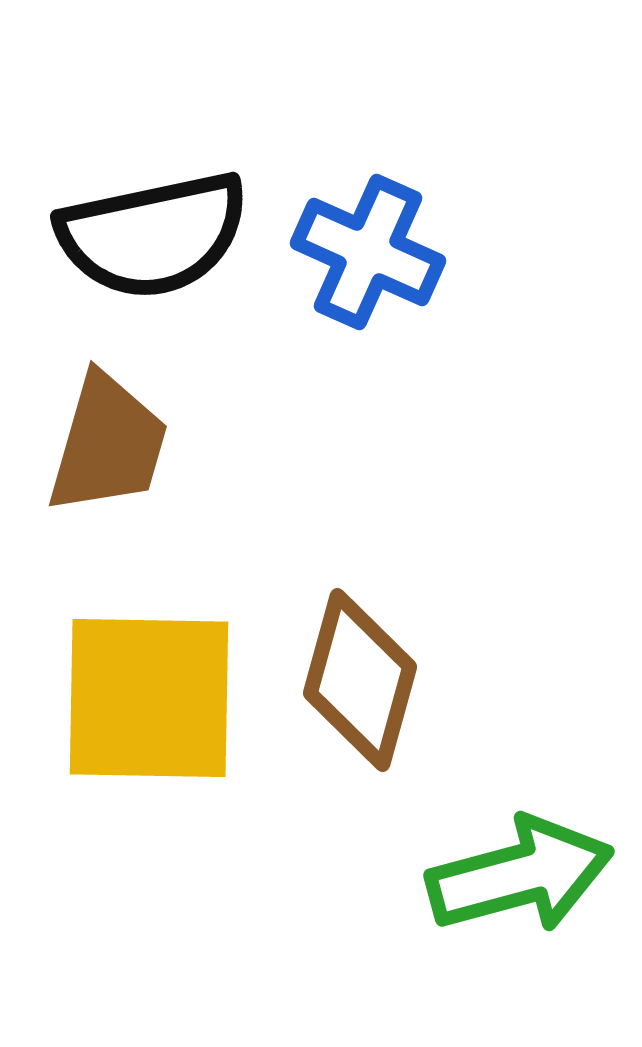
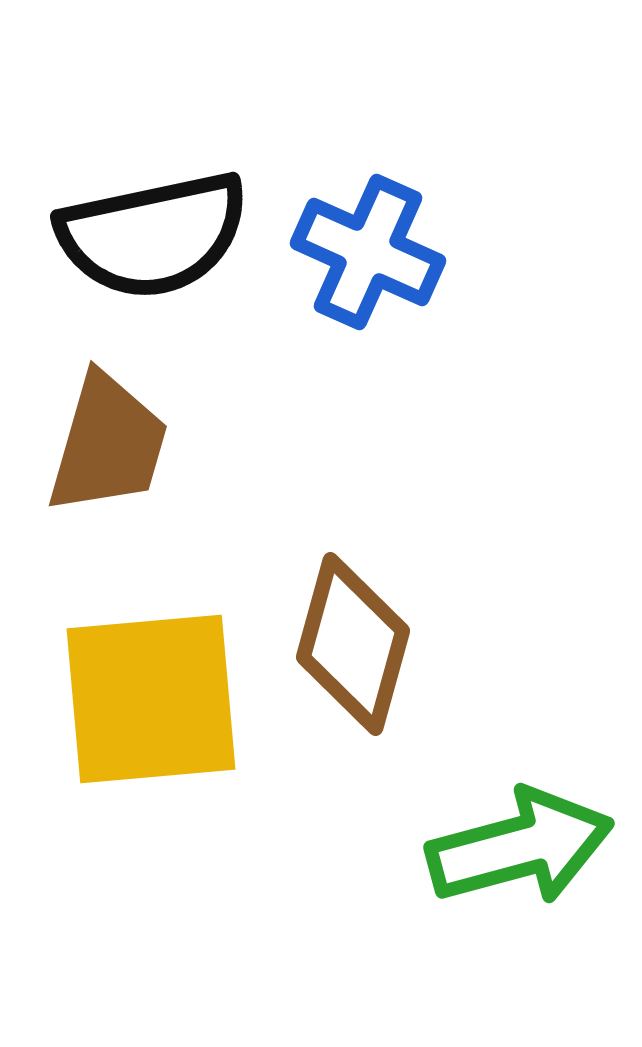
brown diamond: moved 7 px left, 36 px up
yellow square: moved 2 px right, 1 px down; rotated 6 degrees counterclockwise
green arrow: moved 28 px up
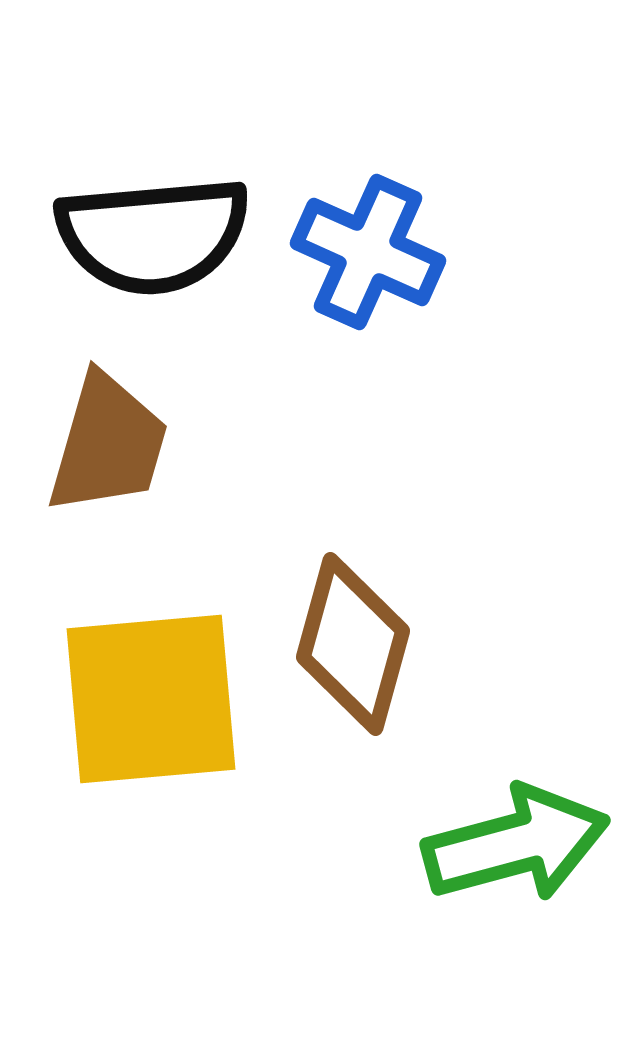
black semicircle: rotated 7 degrees clockwise
green arrow: moved 4 px left, 3 px up
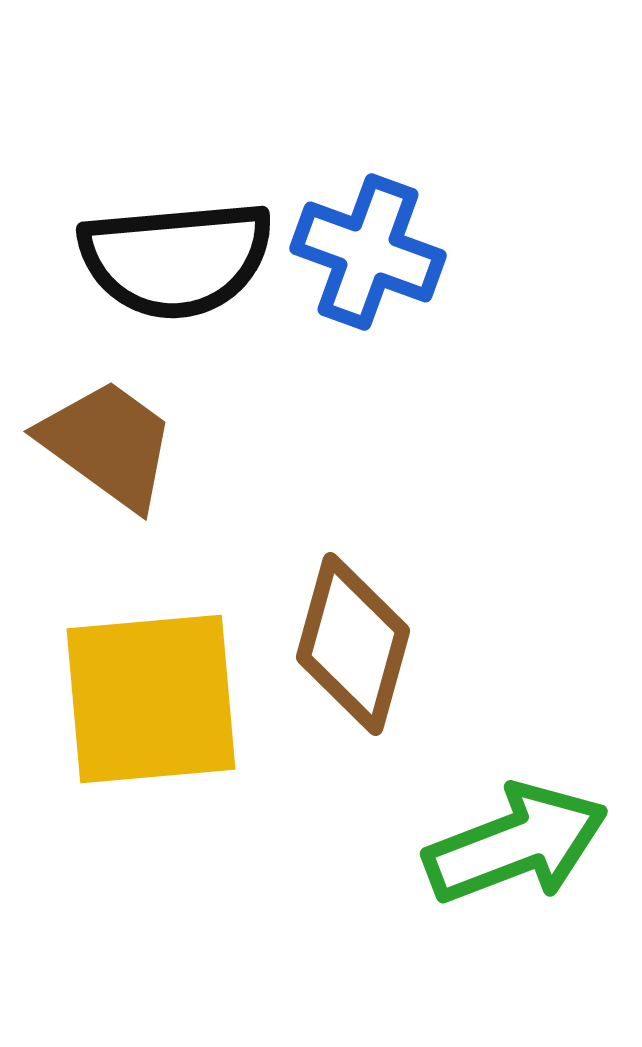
black semicircle: moved 23 px right, 24 px down
blue cross: rotated 4 degrees counterclockwise
brown trapezoid: rotated 70 degrees counterclockwise
green arrow: rotated 6 degrees counterclockwise
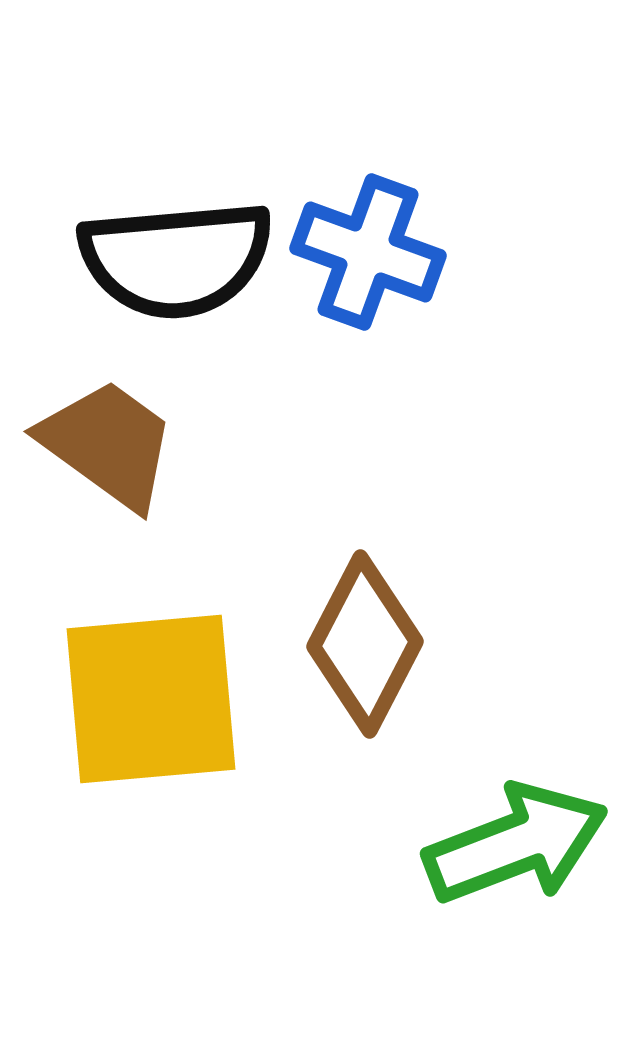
brown diamond: moved 12 px right; rotated 12 degrees clockwise
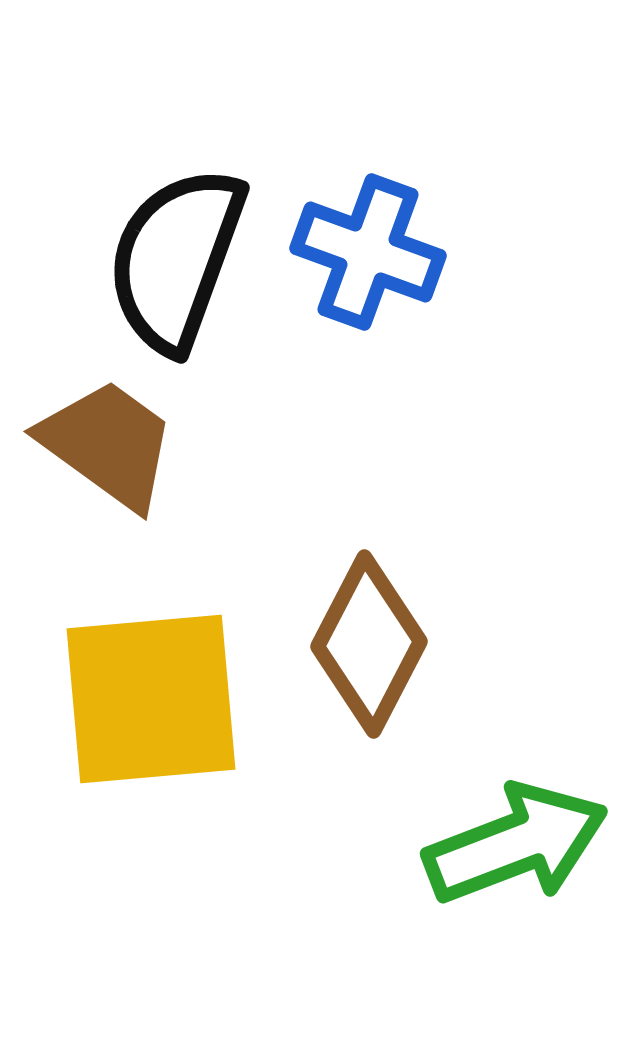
black semicircle: rotated 115 degrees clockwise
brown diamond: moved 4 px right
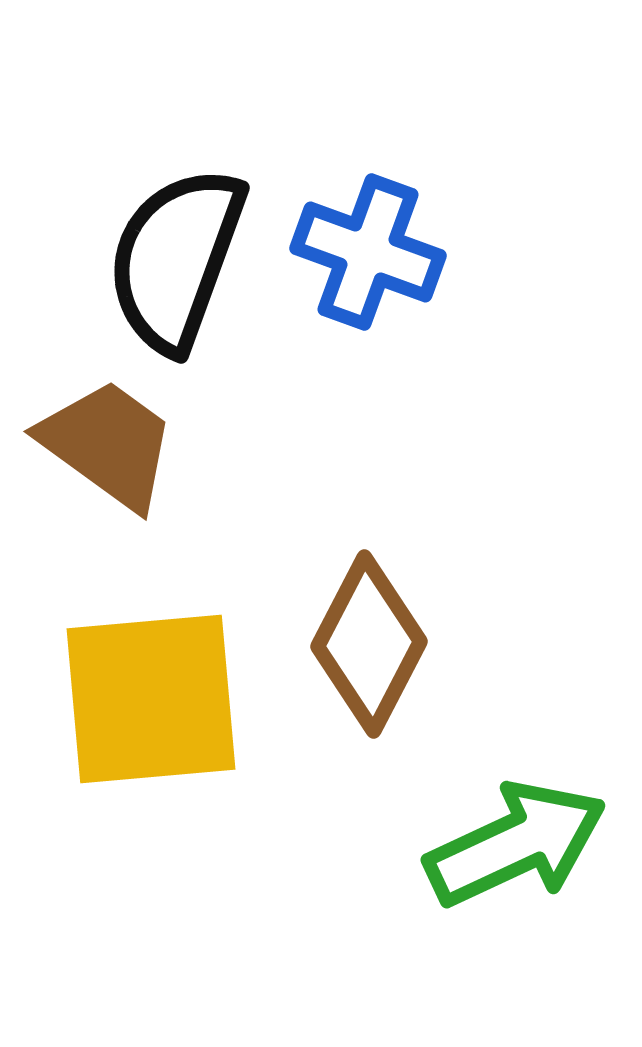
green arrow: rotated 4 degrees counterclockwise
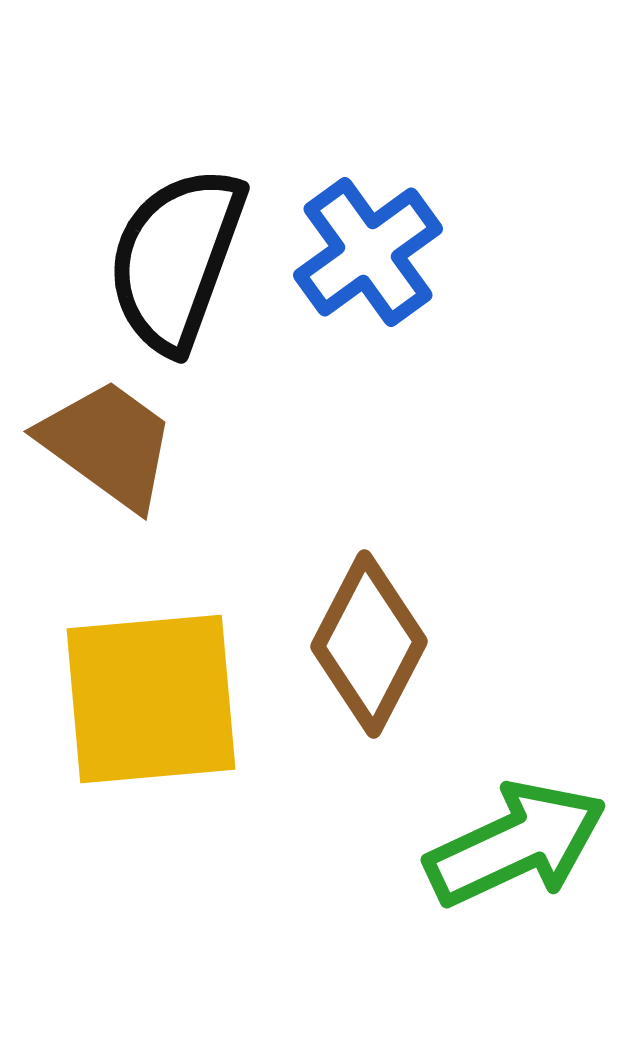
blue cross: rotated 34 degrees clockwise
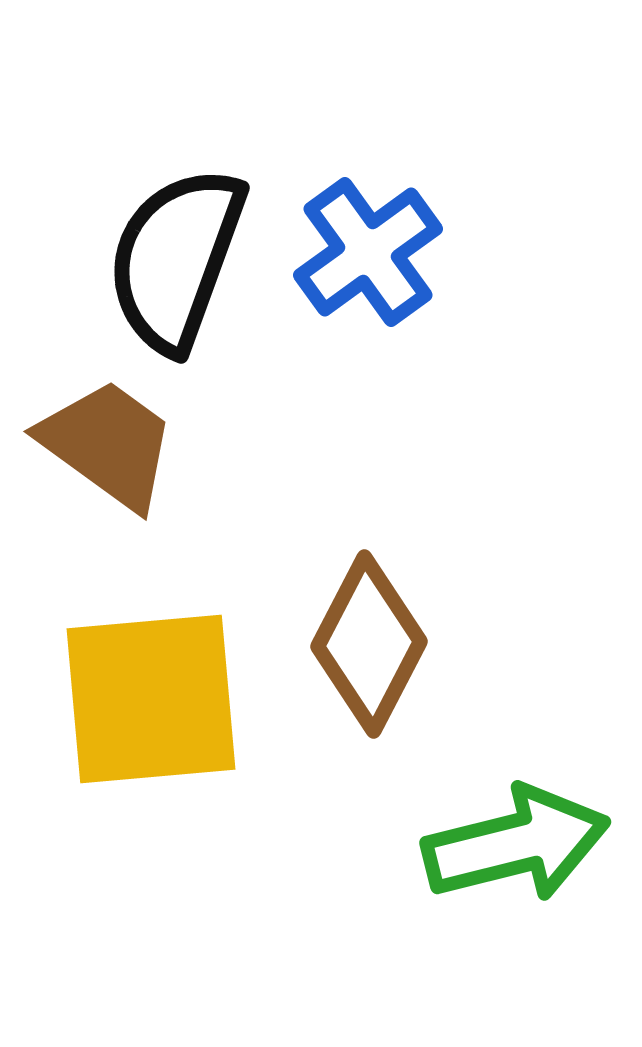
green arrow: rotated 11 degrees clockwise
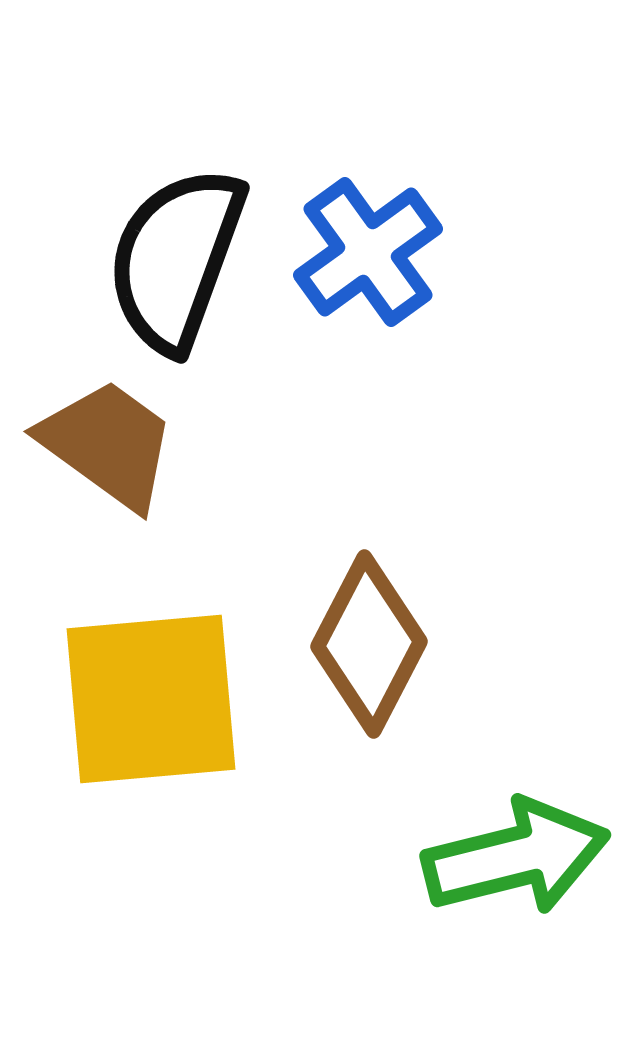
green arrow: moved 13 px down
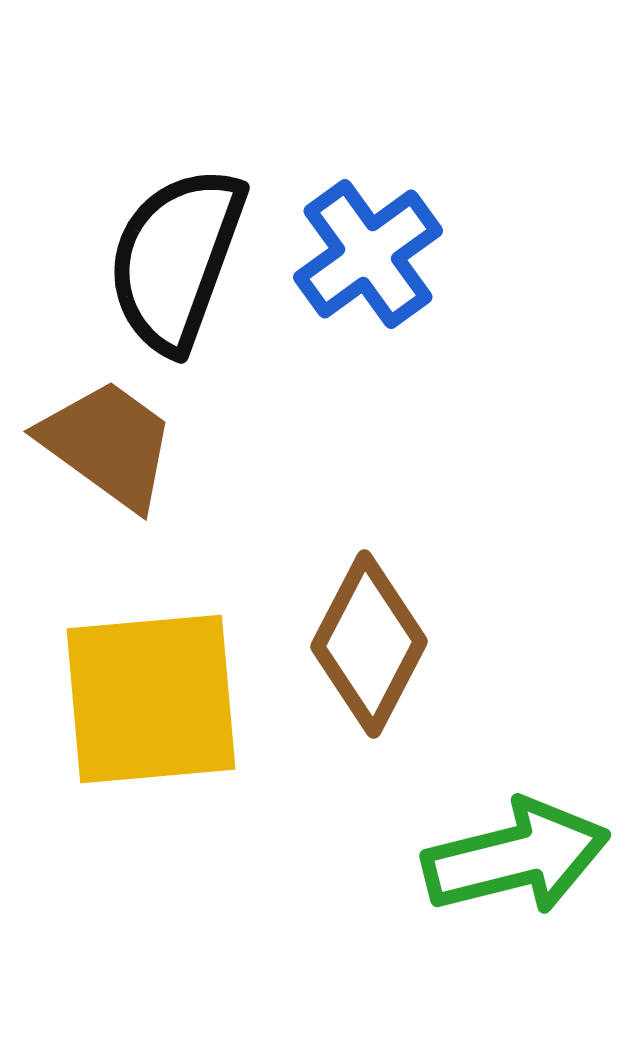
blue cross: moved 2 px down
